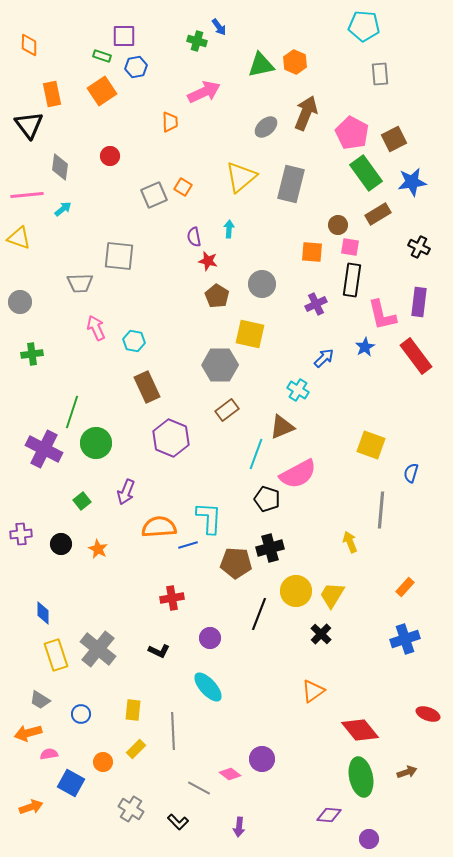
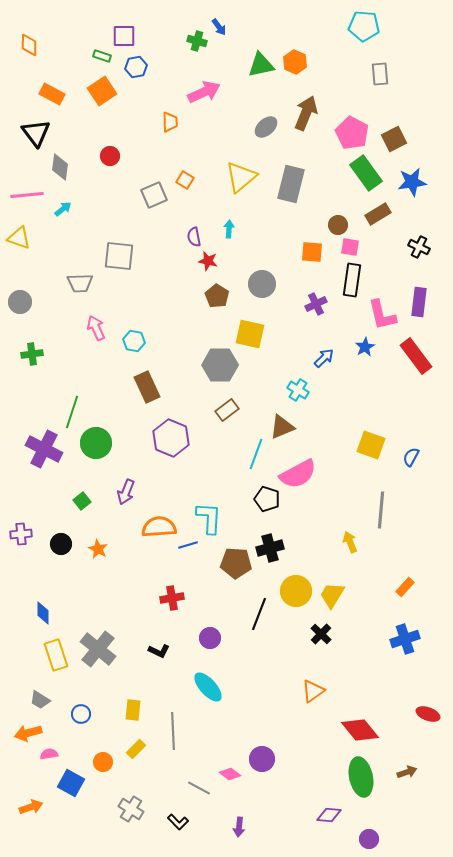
orange rectangle at (52, 94): rotated 50 degrees counterclockwise
black triangle at (29, 125): moved 7 px right, 8 px down
orange square at (183, 187): moved 2 px right, 7 px up
blue semicircle at (411, 473): moved 16 px up; rotated 12 degrees clockwise
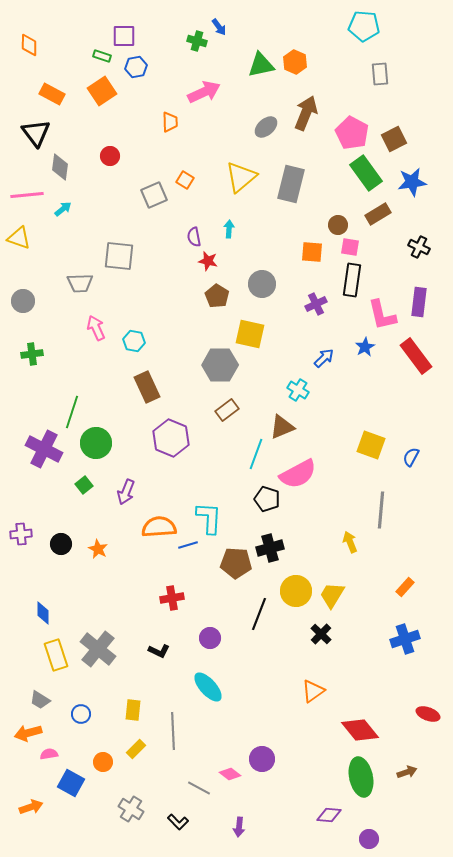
gray circle at (20, 302): moved 3 px right, 1 px up
green square at (82, 501): moved 2 px right, 16 px up
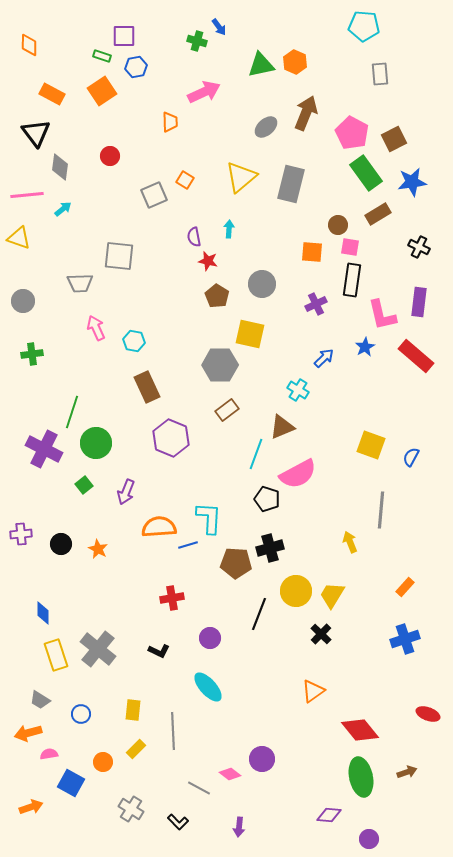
red rectangle at (416, 356): rotated 12 degrees counterclockwise
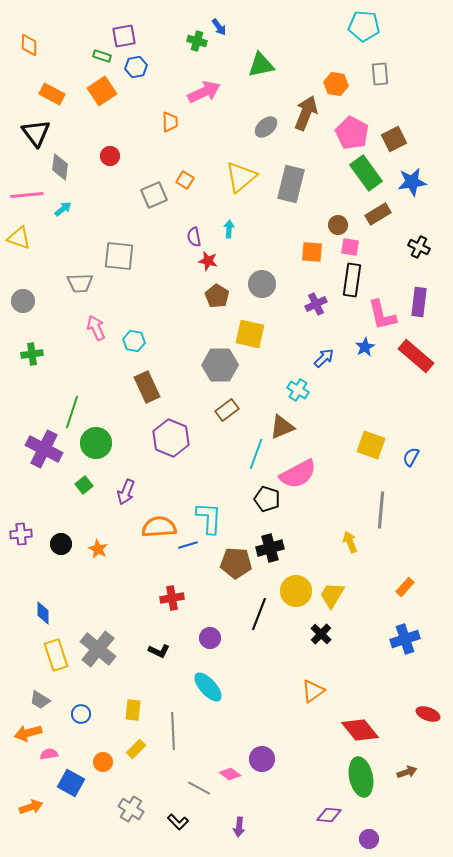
purple square at (124, 36): rotated 10 degrees counterclockwise
orange hexagon at (295, 62): moved 41 px right, 22 px down; rotated 15 degrees counterclockwise
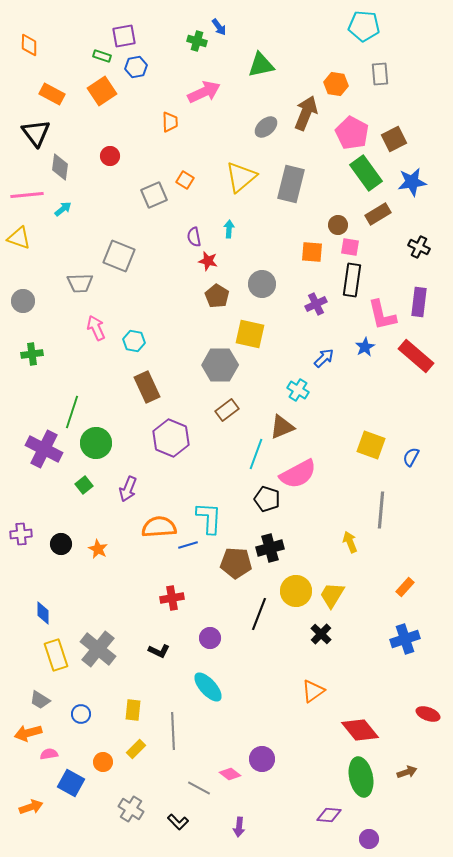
gray square at (119, 256): rotated 16 degrees clockwise
purple arrow at (126, 492): moved 2 px right, 3 px up
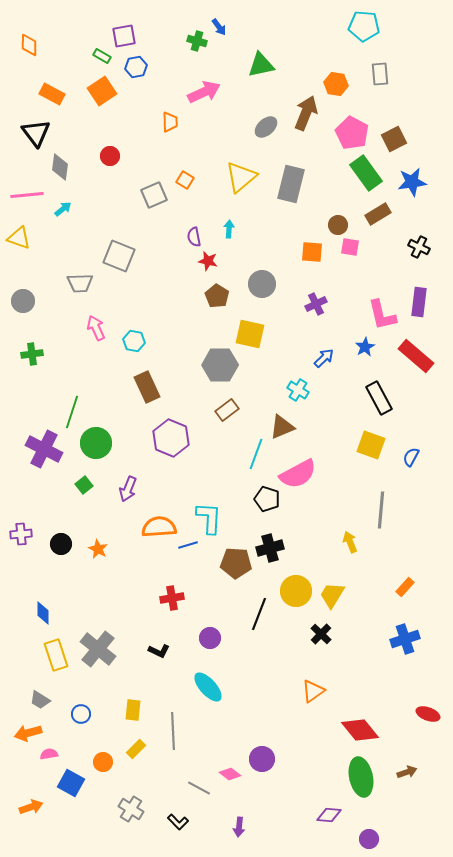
green rectangle at (102, 56): rotated 12 degrees clockwise
black rectangle at (352, 280): moved 27 px right, 118 px down; rotated 36 degrees counterclockwise
